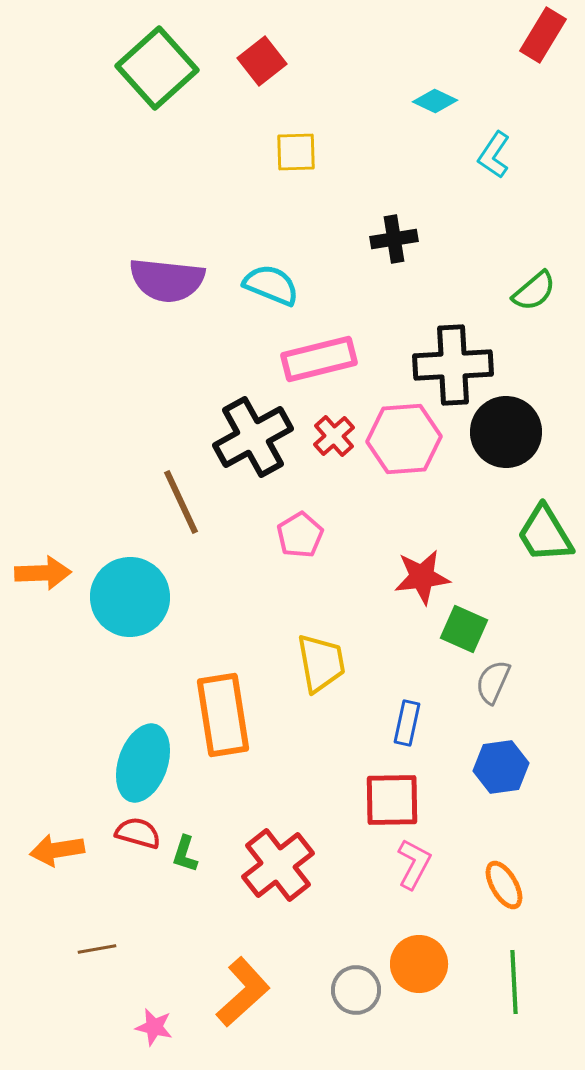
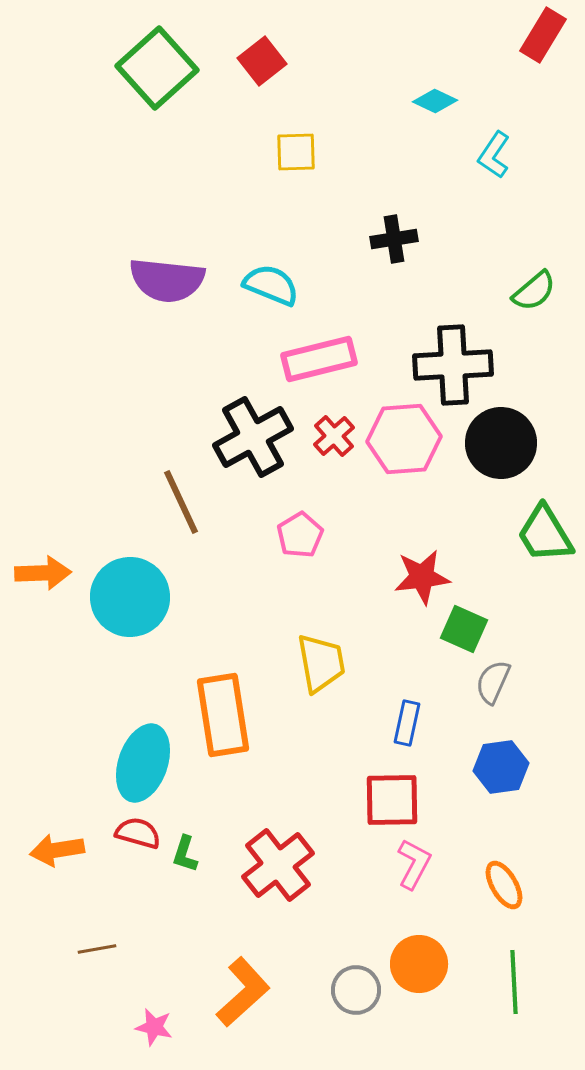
black circle at (506, 432): moved 5 px left, 11 px down
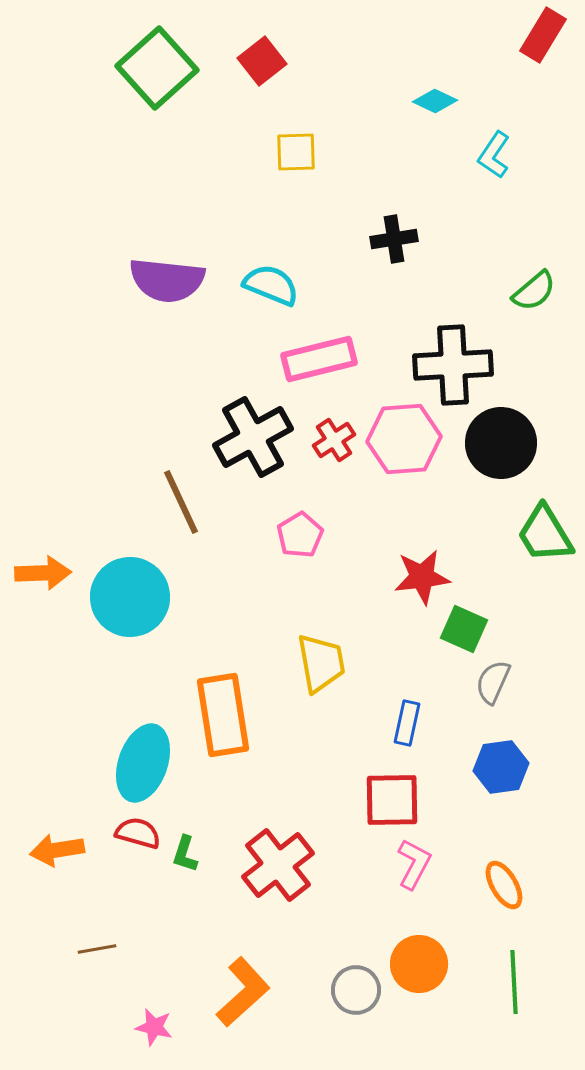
red cross at (334, 436): moved 4 px down; rotated 9 degrees clockwise
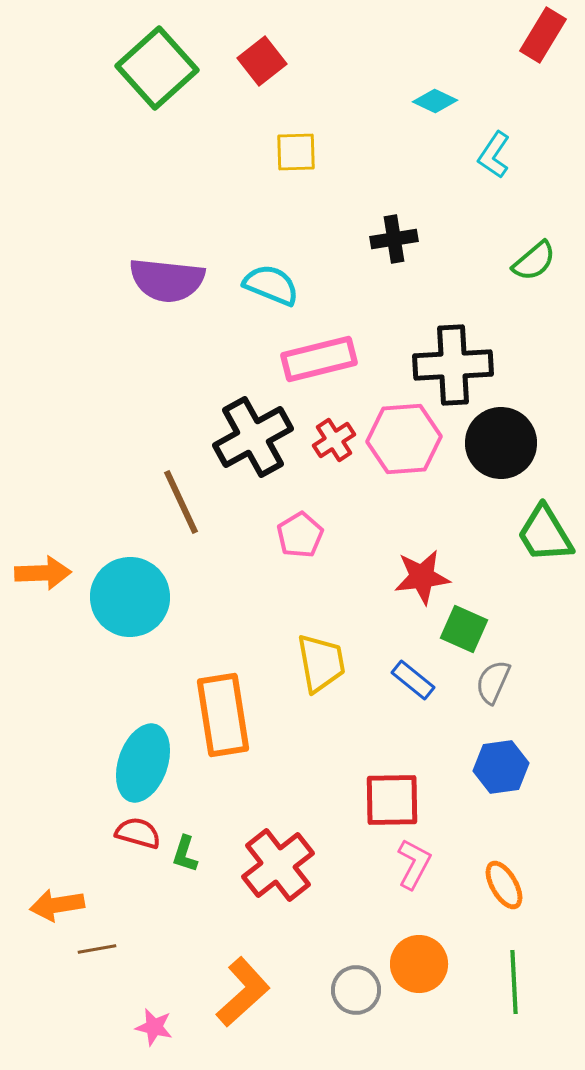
green semicircle at (534, 291): moved 30 px up
blue rectangle at (407, 723): moved 6 px right, 43 px up; rotated 63 degrees counterclockwise
orange arrow at (57, 850): moved 55 px down
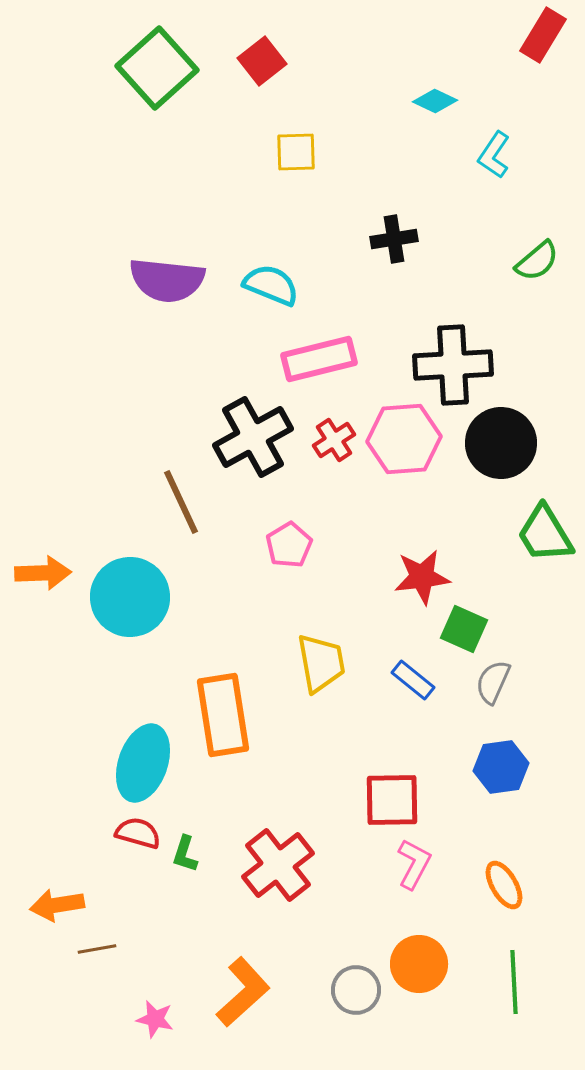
green semicircle at (534, 261): moved 3 px right
pink pentagon at (300, 535): moved 11 px left, 10 px down
pink star at (154, 1027): moved 1 px right, 8 px up
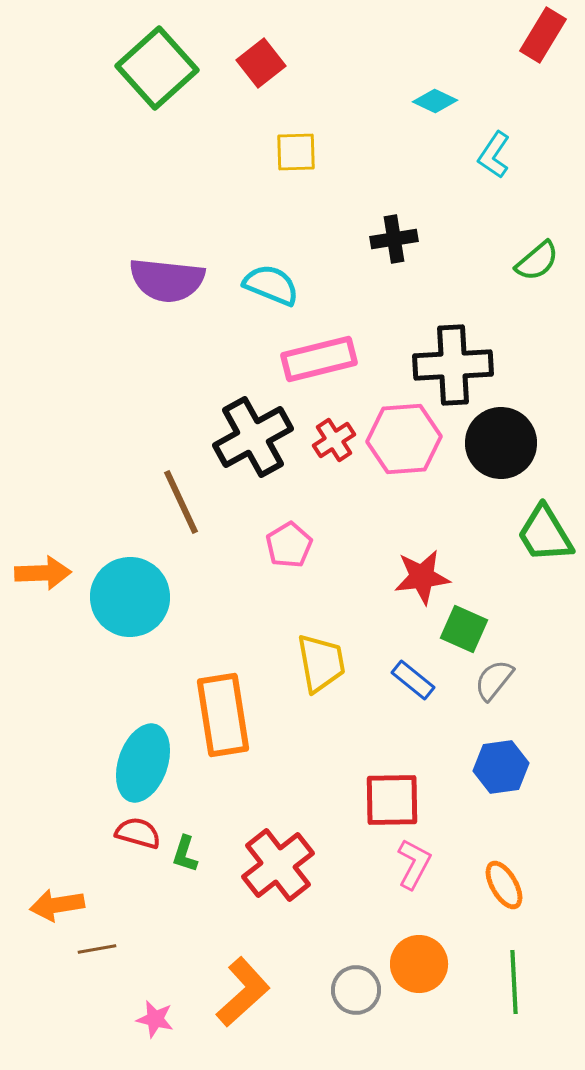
red square at (262, 61): moved 1 px left, 2 px down
gray semicircle at (493, 682): moved 1 px right, 2 px up; rotated 15 degrees clockwise
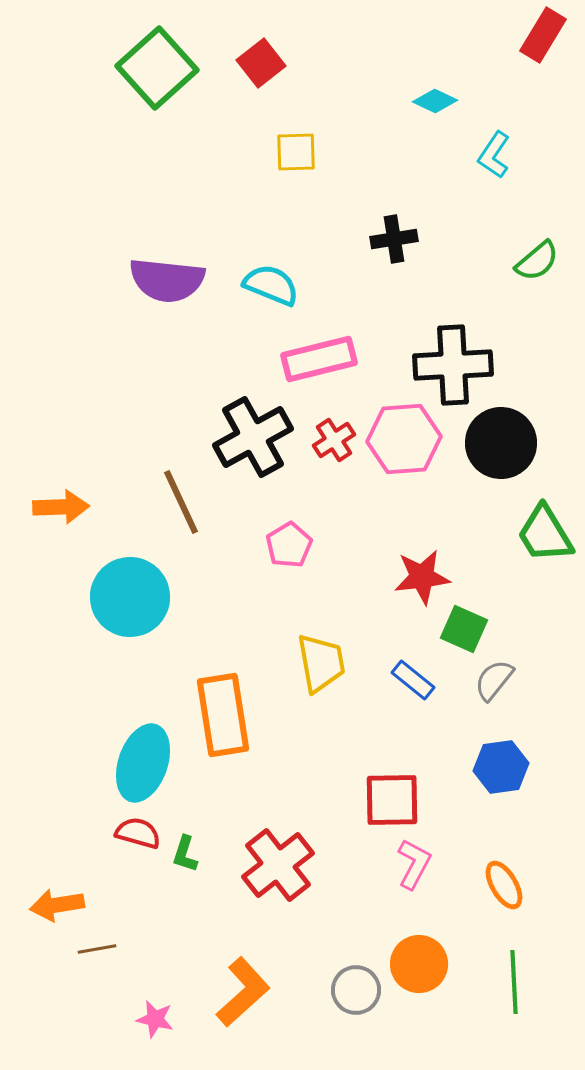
orange arrow at (43, 573): moved 18 px right, 66 px up
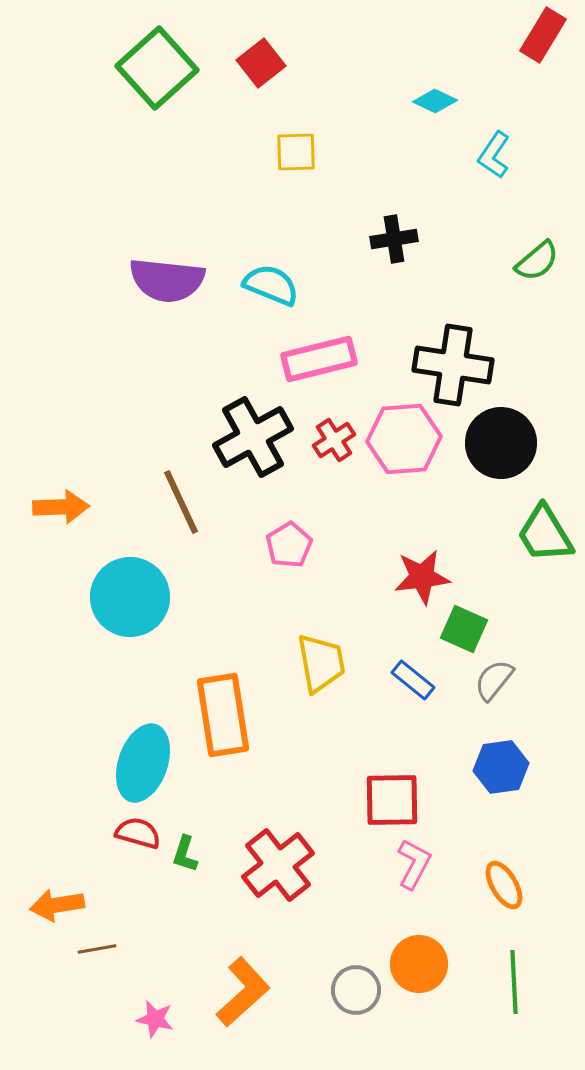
black cross at (453, 365): rotated 12 degrees clockwise
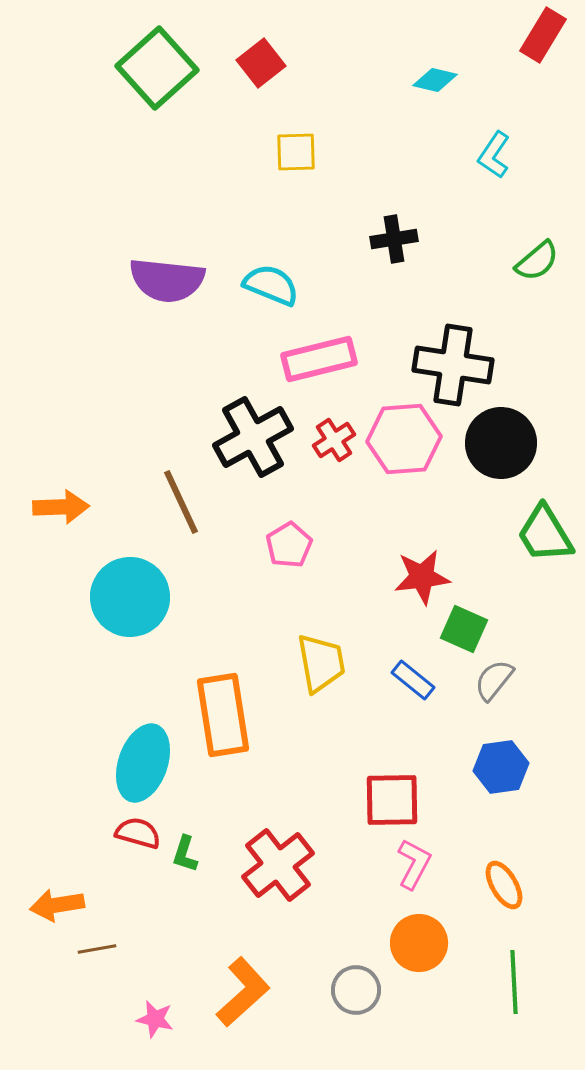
cyan diamond at (435, 101): moved 21 px up; rotated 12 degrees counterclockwise
orange circle at (419, 964): moved 21 px up
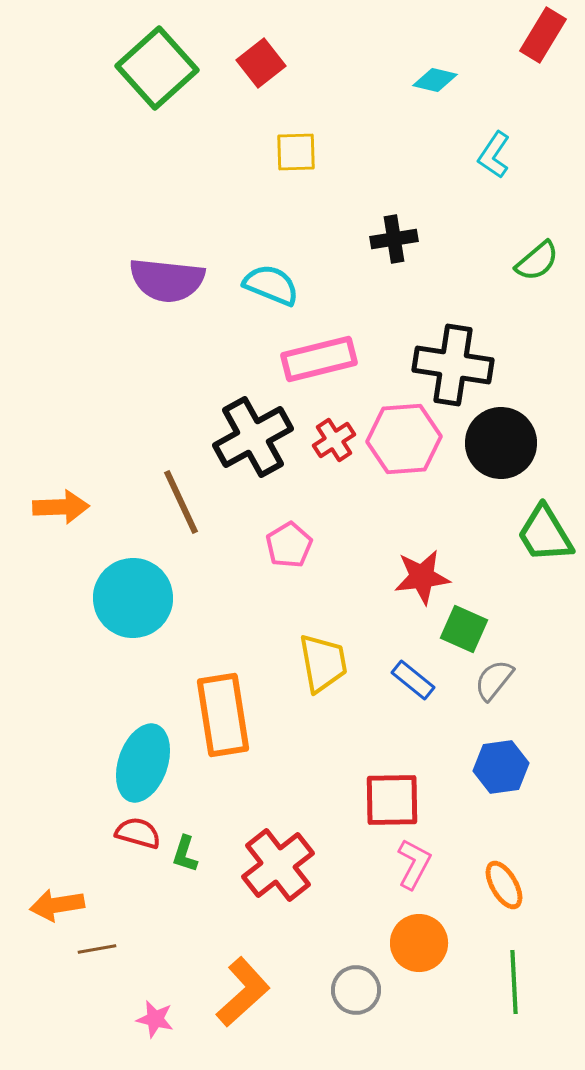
cyan circle at (130, 597): moved 3 px right, 1 px down
yellow trapezoid at (321, 663): moved 2 px right
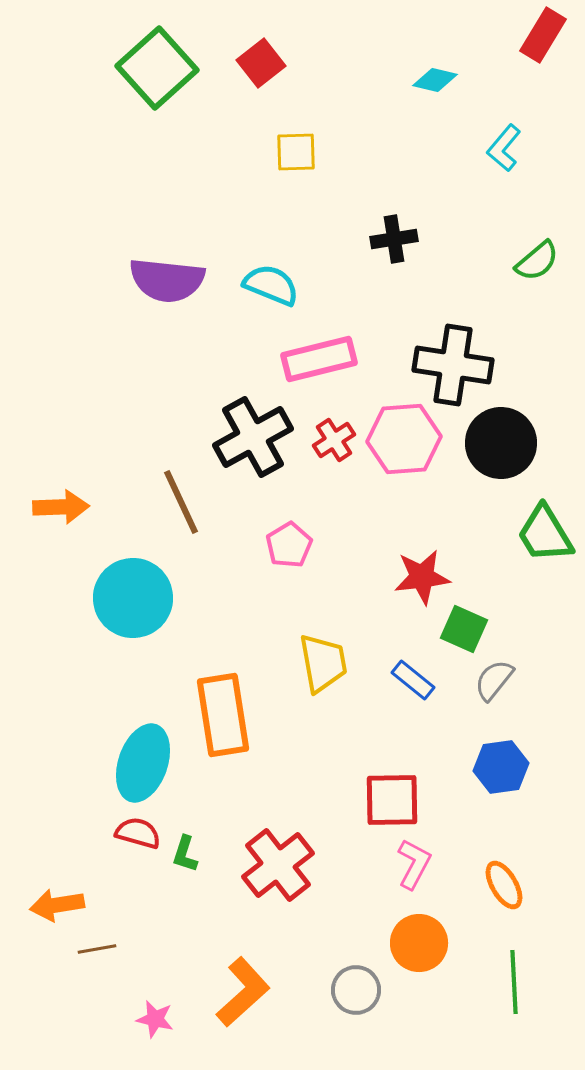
cyan L-shape at (494, 155): moved 10 px right, 7 px up; rotated 6 degrees clockwise
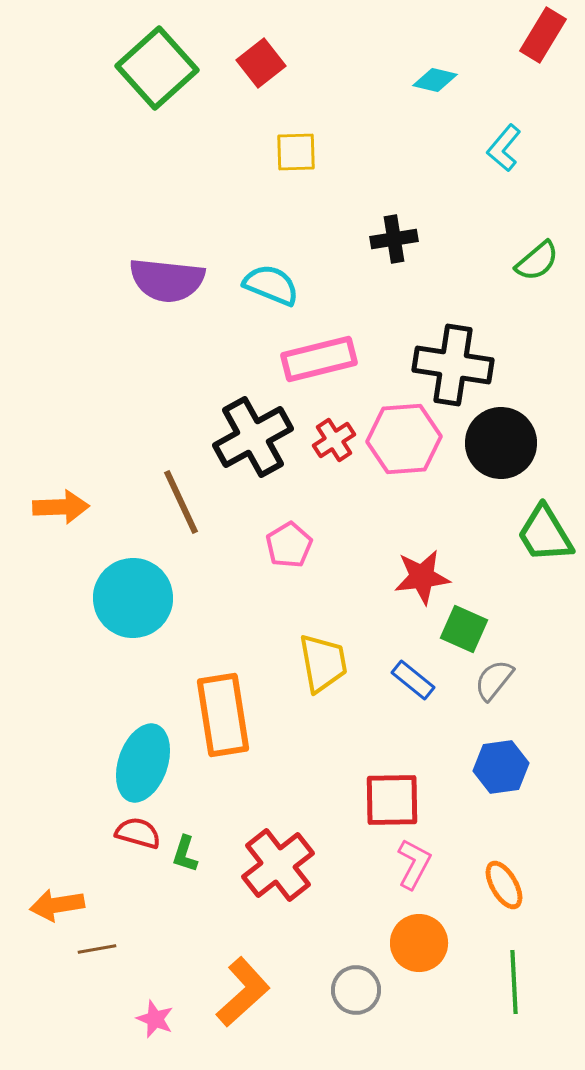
pink star at (155, 1019): rotated 9 degrees clockwise
